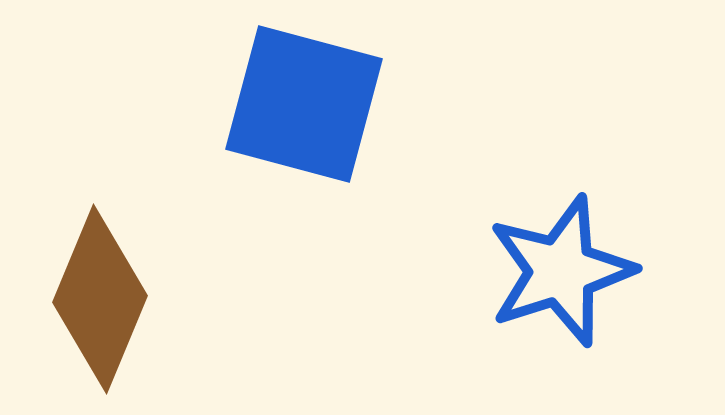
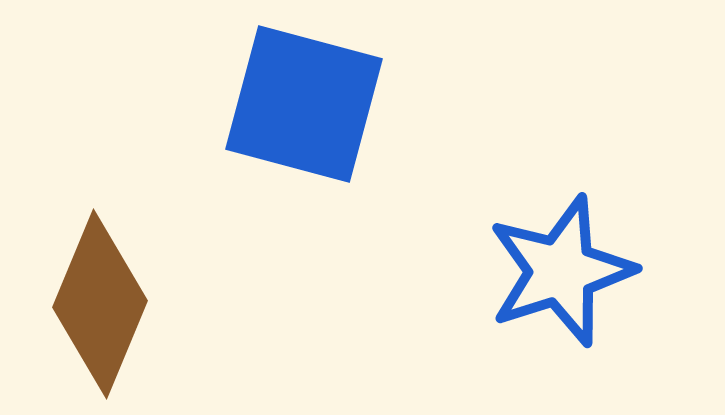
brown diamond: moved 5 px down
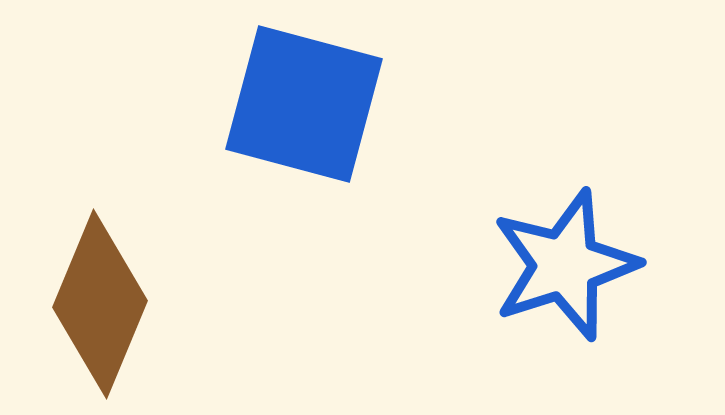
blue star: moved 4 px right, 6 px up
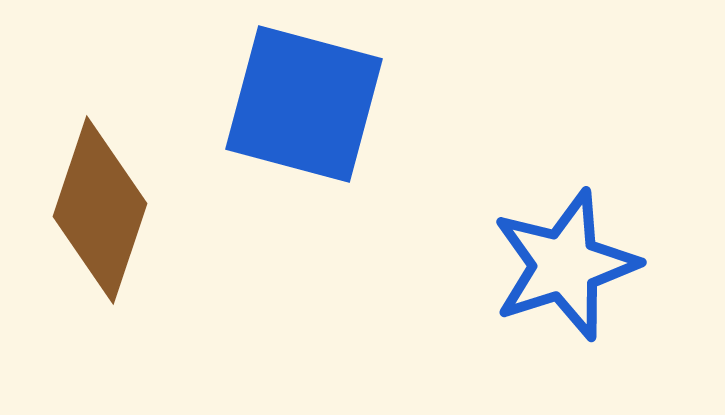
brown diamond: moved 94 px up; rotated 4 degrees counterclockwise
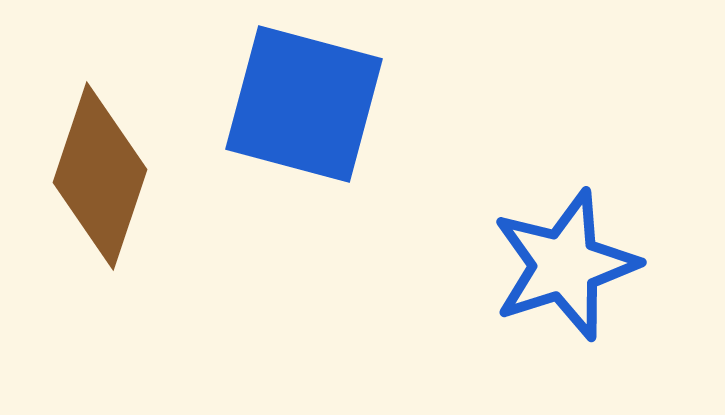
brown diamond: moved 34 px up
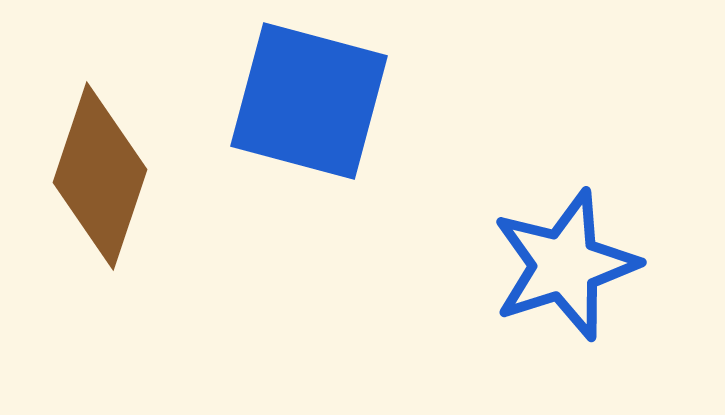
blue square: moved 5 px right, 3 px up
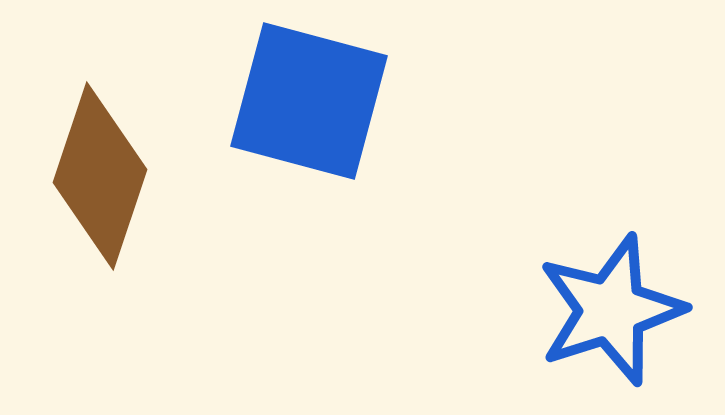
blue star: moved 46 px right, 45 px down
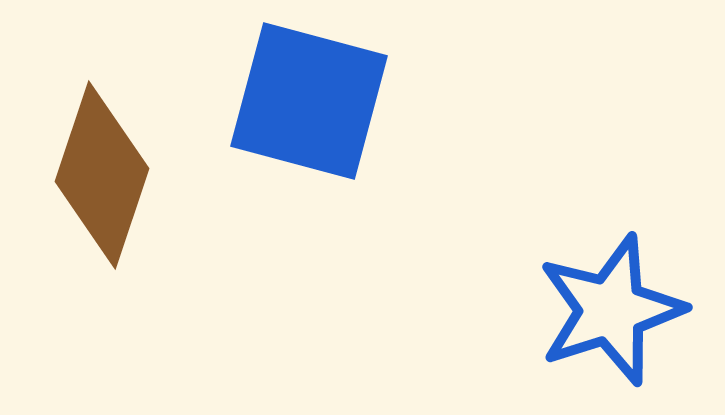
brown diamond: moved 2 px right, 1 px up
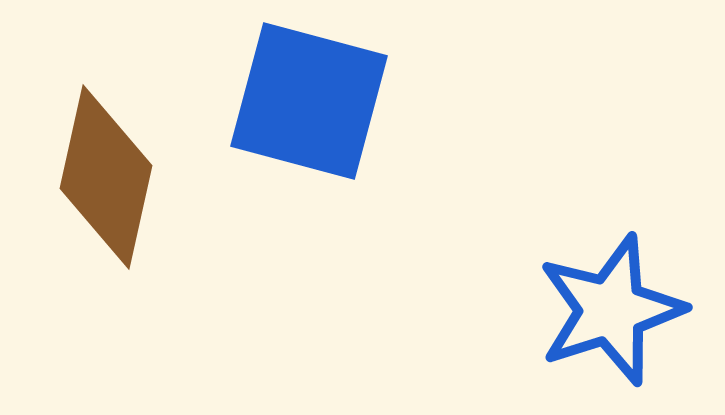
brown diamond: moved 4 px right, 2 px down; rotated 6 degrees counterclockwise
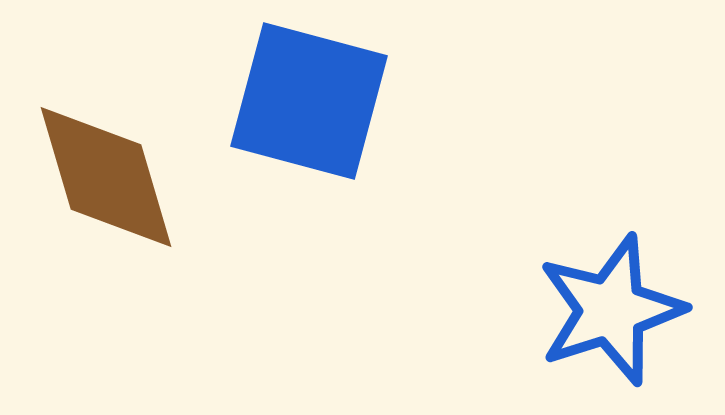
brown diamond: rotated 29 degrees counterclockwise
